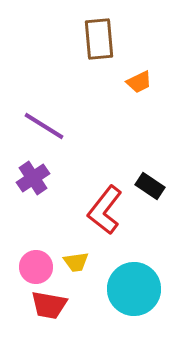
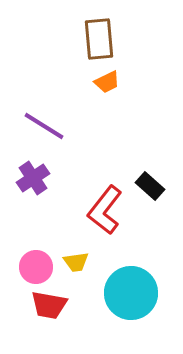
orange trapezoid: moved 32 px left
black rectangle: rotated 8 degrees clockwise
cyan circle: moved 3 px left, 4 px down
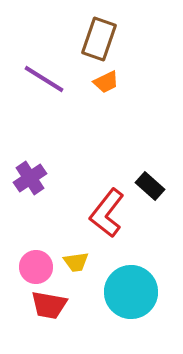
brown rectangle: rotated 24 degrees clockwise
orange trapezoid: moved 1 px left
purple line: moved 47 px up
purple cross: moved 3 px left
red L-shape: moved 2 px right, 3 px down
cyan circle: moved 1 px up
